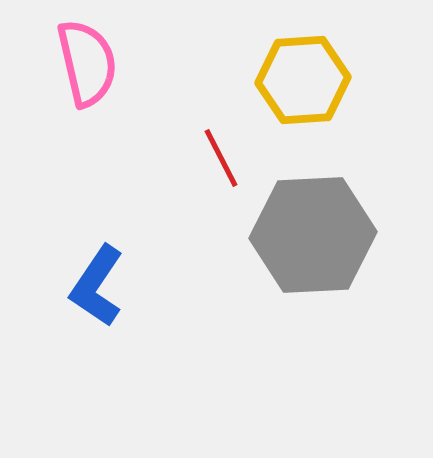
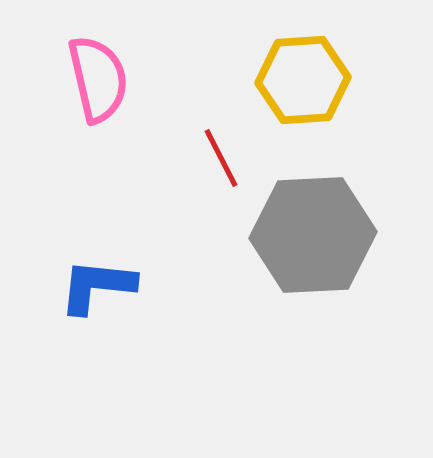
pink semicircle: moved 11 px right, 16 px down
blue L-shape: rotated 62 degrees clockwise
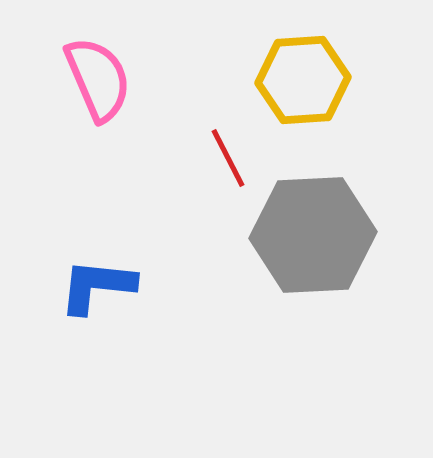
pink semicircle: rotated 10 degrees counterclockwise
red line: moved 7 px right
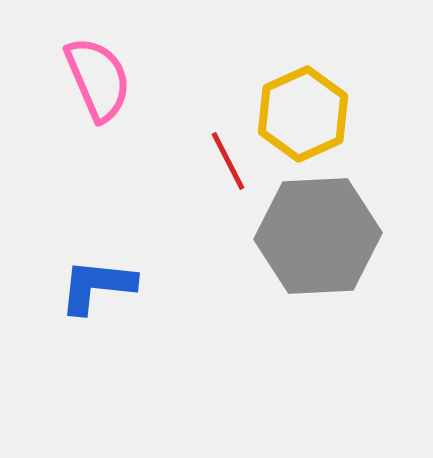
yellow hexagon: moved 34 px down; rotated 20 degrees counterclockwise
red line: moved 3 px down
gray hexagon: moved 5 px right, 1 px down
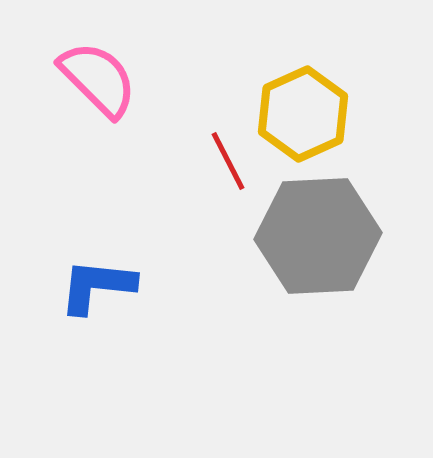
pink semicircle: rotated 22 degrees counterclockwise
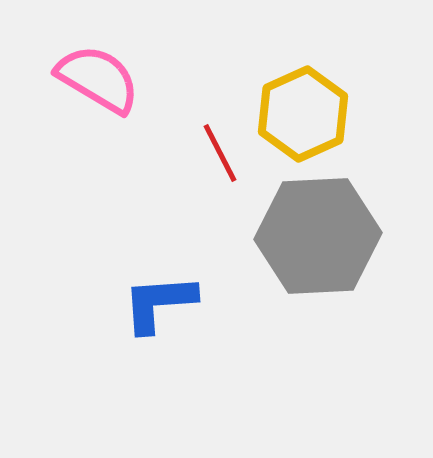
pink semicircle: rotated 14 degrees counterclockwise
red line: moved 8 px left, 8 px up
blue L-shape: moved 62 px right, 17 px down; rotated 10 degrees counterclockwise
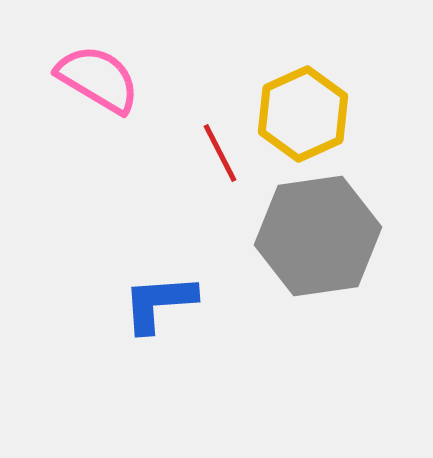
gray hexagon: rotated 5 degrees counterclockwise
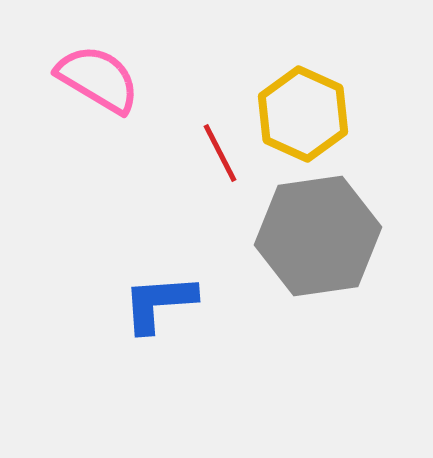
yellow hexagon: rotated 12 degrees counterclockwise
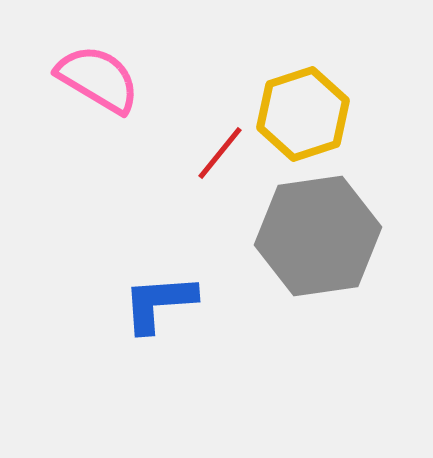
yellow hexagon: rotated 18 degrees clockwise
red line: rotated 66 degrees clockwise
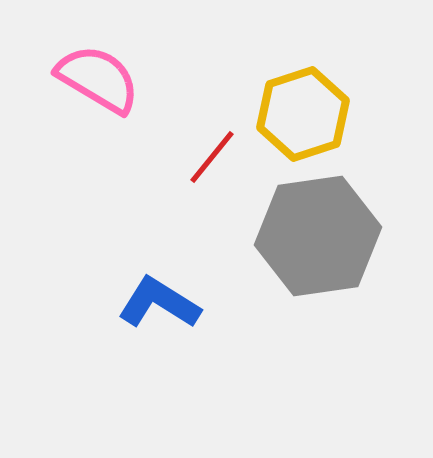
red line: moved 8 px left, 4 px down
blue L-shape: rotated 36 degrees clockwise
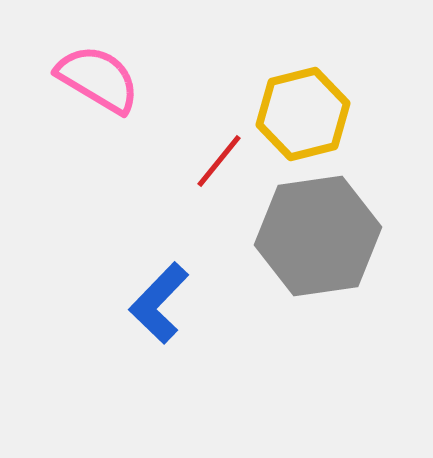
yellow hexagon: rotated 4 degrees clockwise
red line: moved 7 px right, 4 px down
blue L-shape: rotated 78 degrees counterclockwise
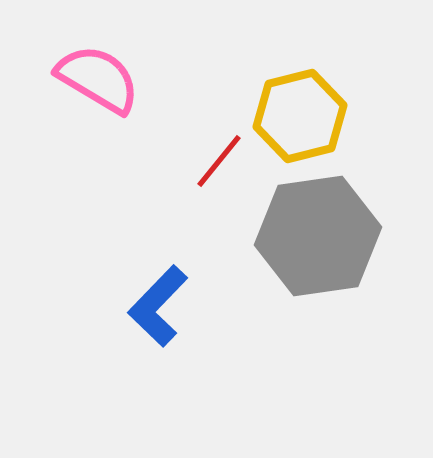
yellow hexagon: moved 3 px left, 2 px down
blue L-shape: moved 1 px left, 3 px down
